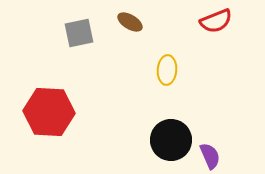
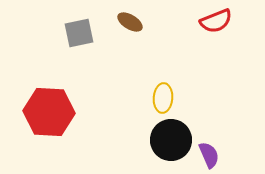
yellow ellipse: moved 4 px left, 28 px down
purple semicircle: moved 1 px left, 1 px up
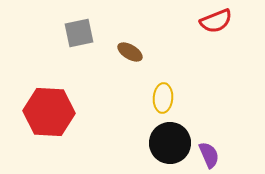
brown ellipse: moved 30 px down
black circle: moved 1 px left, 3 px down
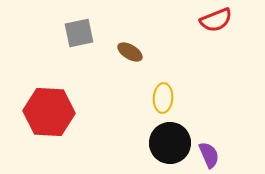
red semicircle: moved 1 px up
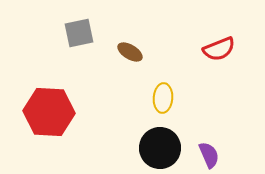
red semicircle: moved 3 px right, 29 px down
black circle: moved 10 px left, 5 px down
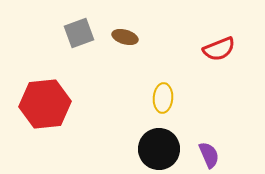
gray square: rotated 8 degrees counterclockwise
brown ellipse: moved 5 px left, 15 px up; rotated 15 degrees counterclockwise
red hexagon: moved 4 px left, 8 px up; rotated 9 degrees counterclockwise
black circle: moved 1 px left, 1 px down
